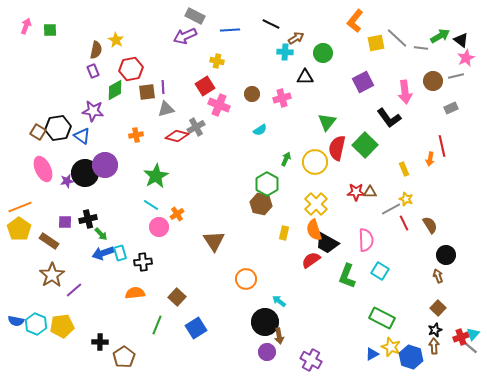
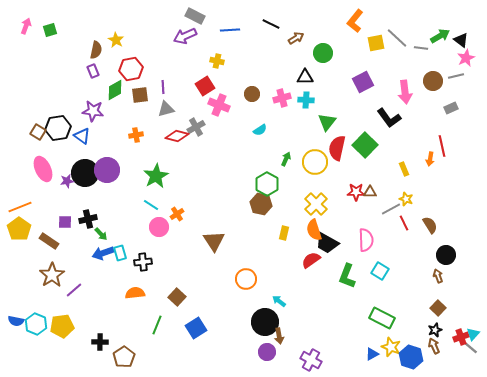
green square at (50, 30): rotated 16 degrees counterclockwise
cyan cross at (285, 52): moved 21 px right, 48 px down
brown square at (147, 92): moved 7 px left, 3 px down
purple circle at (105, 165): moved 2 px right, 5 px down
brown arrow at (434, 346): rotated 21 degrees counterclockwise
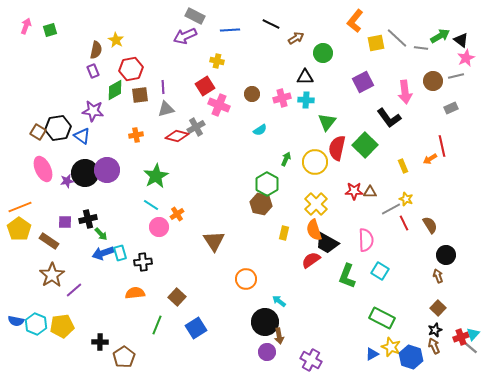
orange arrow at (430, 159): rotated 48 degrees clockwise
yellow rectangle at (404, 169): moved 1 px left, 3 px up
red star at (356, 192): moved 2 px left, 1 px up
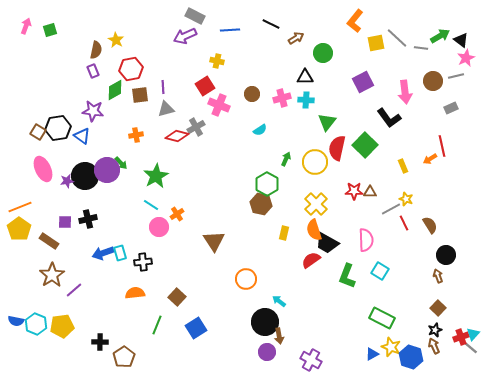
black circle at (85, 173): moved 3 px down
green arrow at (101, 234): moved 20 px right, 71 px up
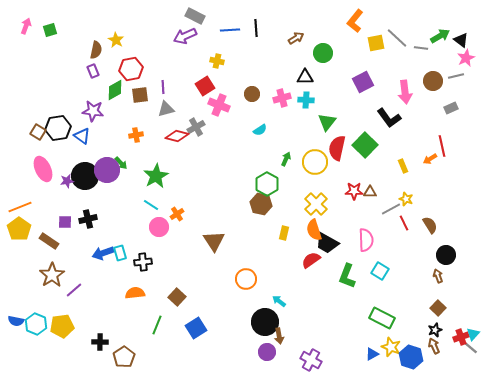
black line at (271, 24): moved 15 px left, 4 px down; rotated 60 degrees clockwise
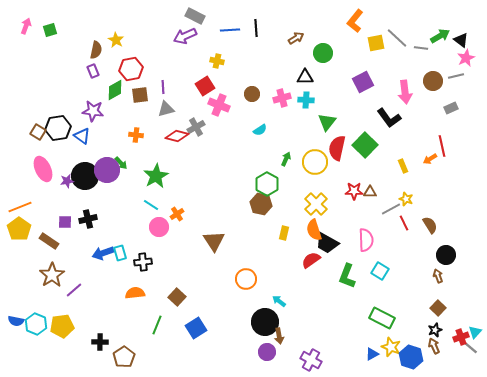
orange cross at (136, 135): rotated 16 degrees clockwise
cyan triangle at (473, 334): moved 2 px right, 2 px up
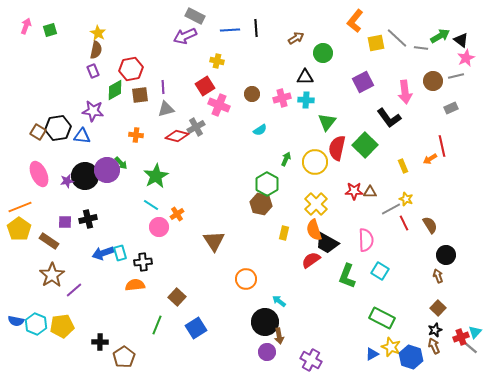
yellow star at (116, 40): moved 18 px left, 7 px up
blue triangle at (82, 136): rotated 30 degrees counterclockwise
pink ellipse at (43, 169): moved 4 px left, 5 px down
orange semicircle at (135, 293): moved 8 px up
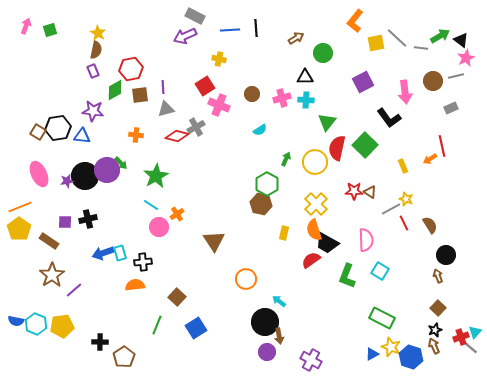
yellow cross at (217, 61): moved 2 px right, 2 px up
brown triangle at (370, 192): rotated 32 degrees clockwise
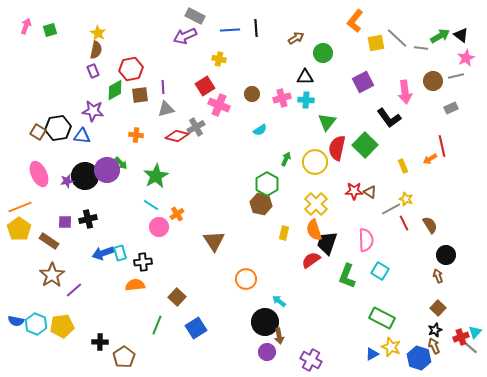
black triangle at (461, 40): moved 5 px up
black trapezoid at (327, 243): rotated 80 degrees clockwise
blue hexagon at (411, 357): moved 8 px right, 1 px down
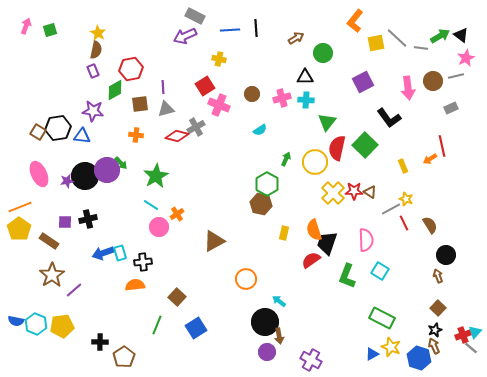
pink arrow at (405, 92): moved 3 px right, 4 px up
brown square at (140, 95): moved 9 px down
yellow cross at (316, 204): moved 17 px right, 11 px up
brown triangle at (214, 241): rotated 35 degrees clockwise
red cross at (461, 337): moved 2 px right, 2 px up
